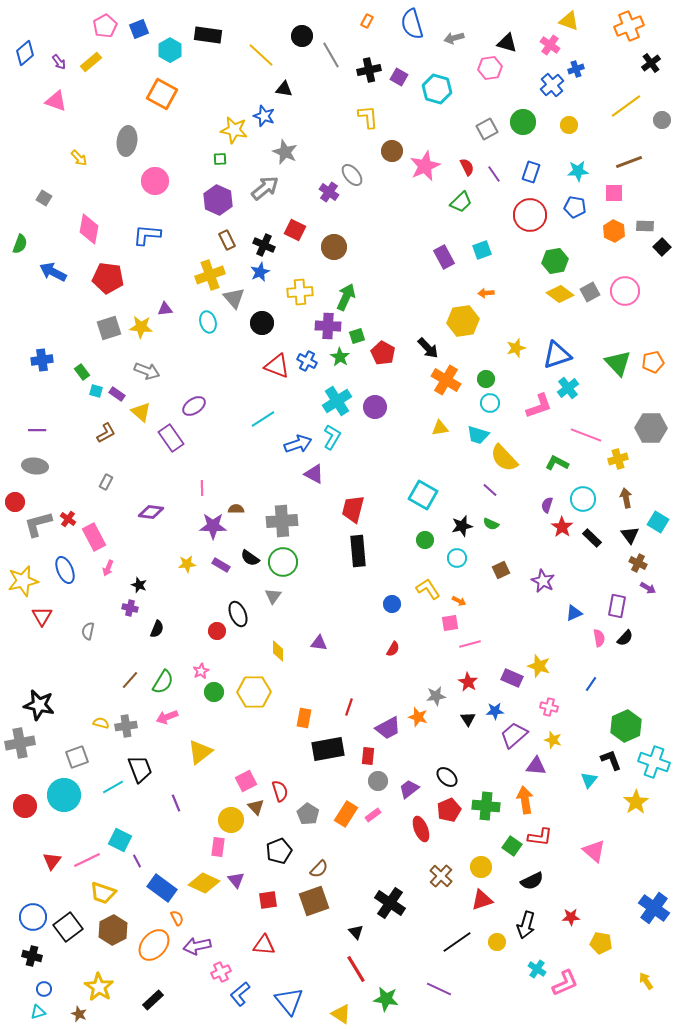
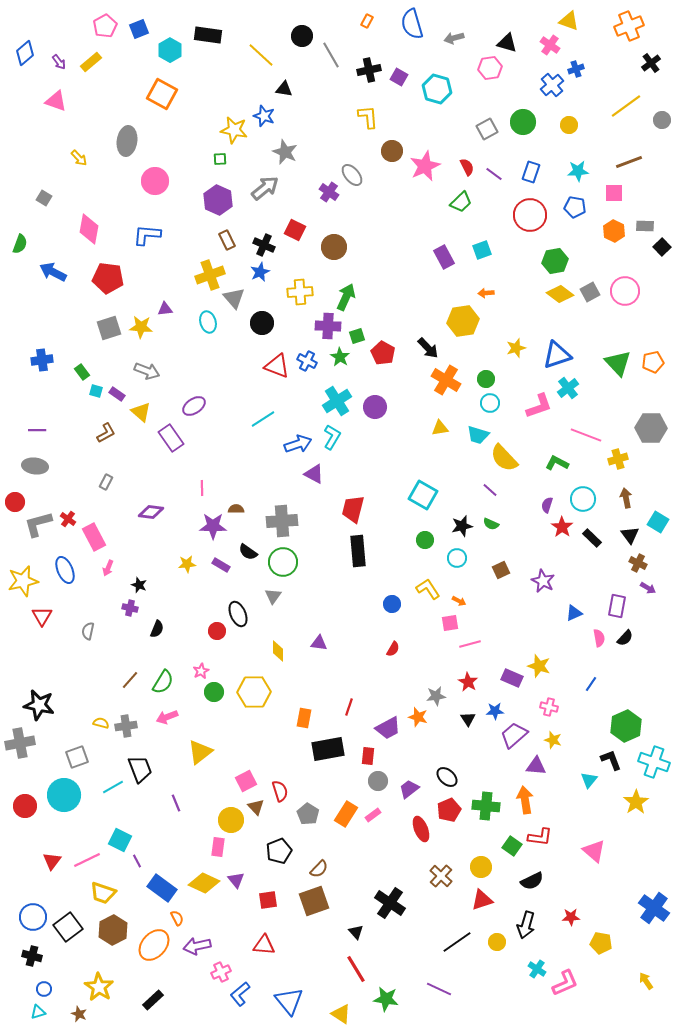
purple line at (494, 174): rotated 18 degrees counterclockwise
black semicircle at (250, 558): moved 2 px left, 6 px up
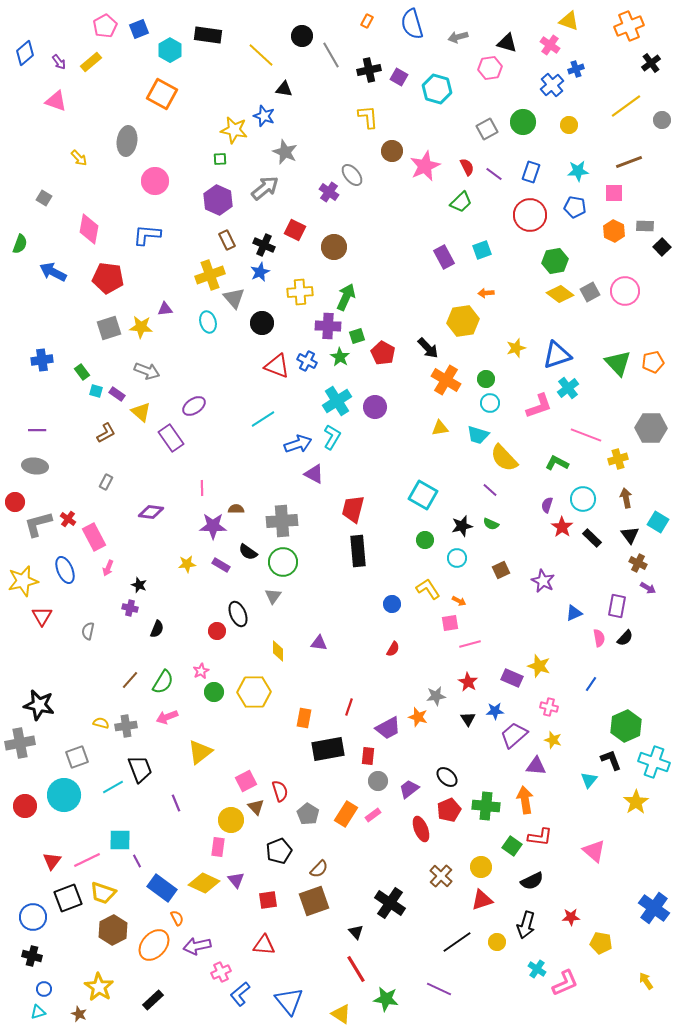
gray arrow at (454, 38): moved 4 px right, 1 px up
cyan square at (120, 840): rotated 25 degrees counterclockwise
black square at (68, 927): moved 29 px up; rotated 16 degrees clockwise
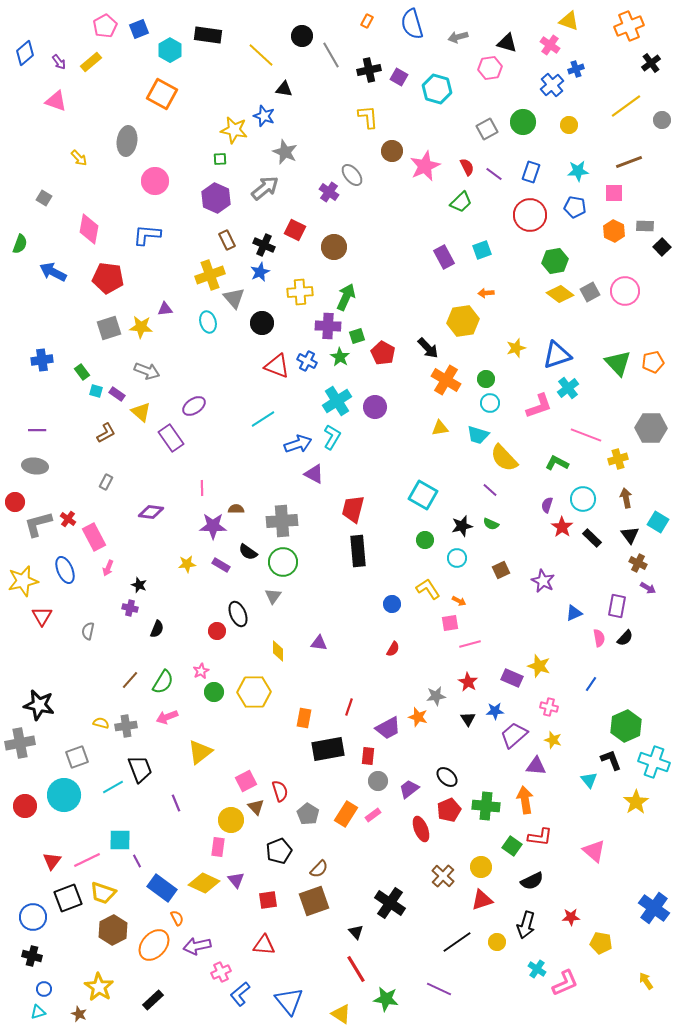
purple hexagon at (218, 200): moved 2 px left, 2 px up
cyan triangle at (589, 780): rotated 18 degrees counterclockwise
brown cross at (441, 876): moved 2 px right
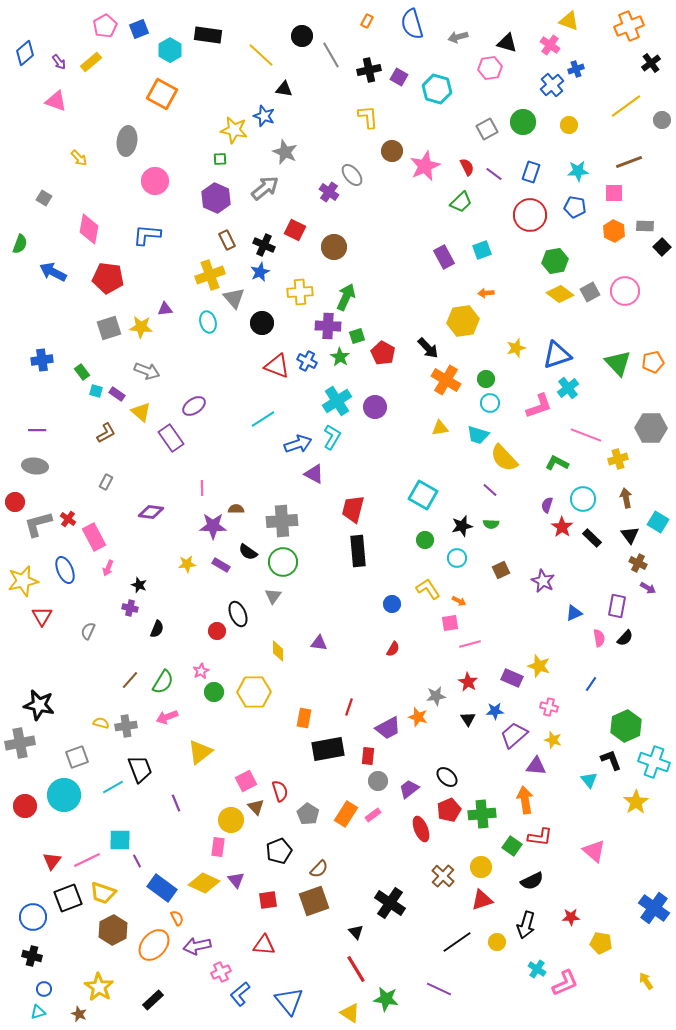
green semicircle at (491, 524): rotated 21 degrees counterclockwise
gray semicircle at (88, 631): rotated 12 degrees clockwise
green cross at (486, 806): moved 4 px left, 8 px down; rotated 12 degrees counterclockwise
yellow triangle at (341, 1014): moved 9 px right, 1 px up
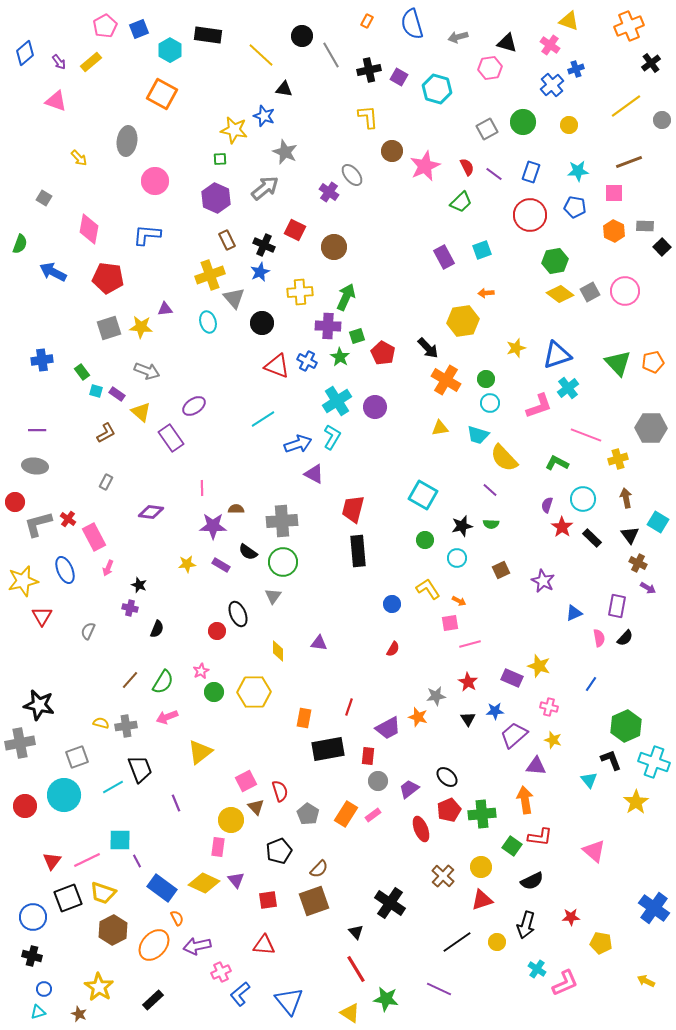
yellow arrow at (646, 981): rotated 30 degrees counterclockwise
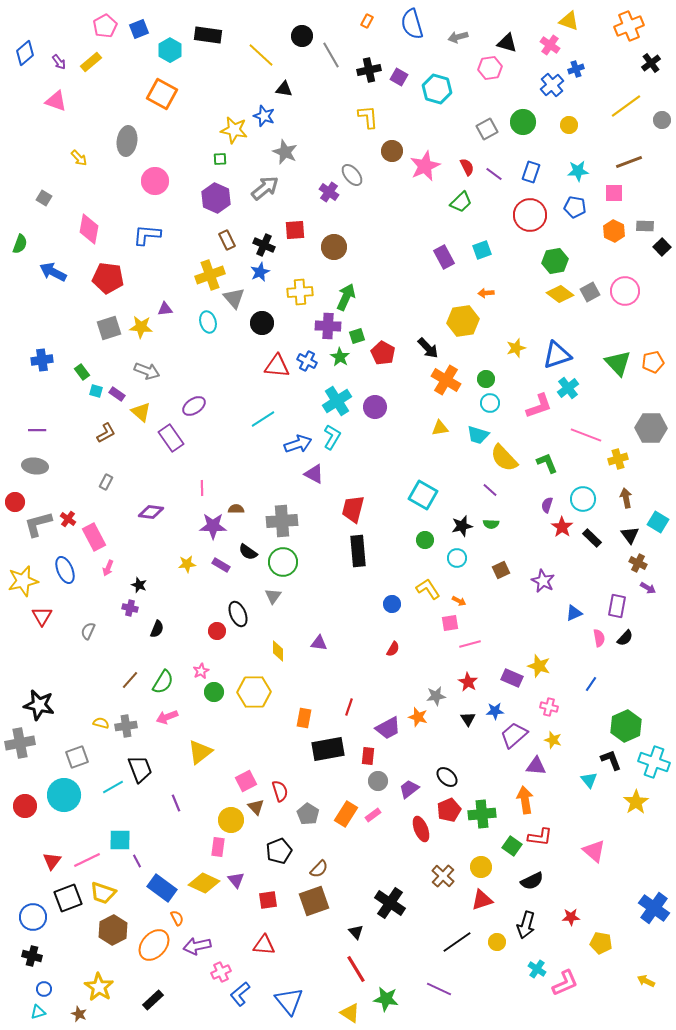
red square at (295, 230): rotated 30 degrees counterclockwise
red triangle at (277, 366): rotated 16 degrees counterclockwise
green L-shape at (557, 463): moved 10 px left; rotated 40 degrees clockwise
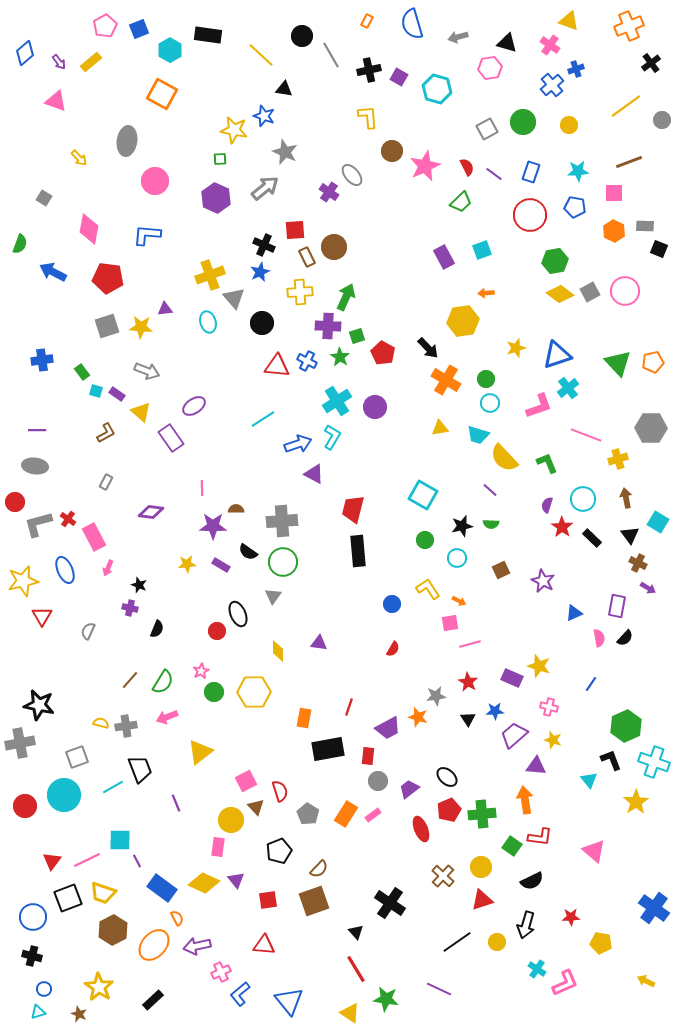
brown rectangle at (227, 240): moved 80 px right, 17 px down
black square at (662, 247): moved 3 px left, 2 px down; rotated 24 degrees counterclockwise
gray square at (109, 328): moved 2 px left, 2 px up
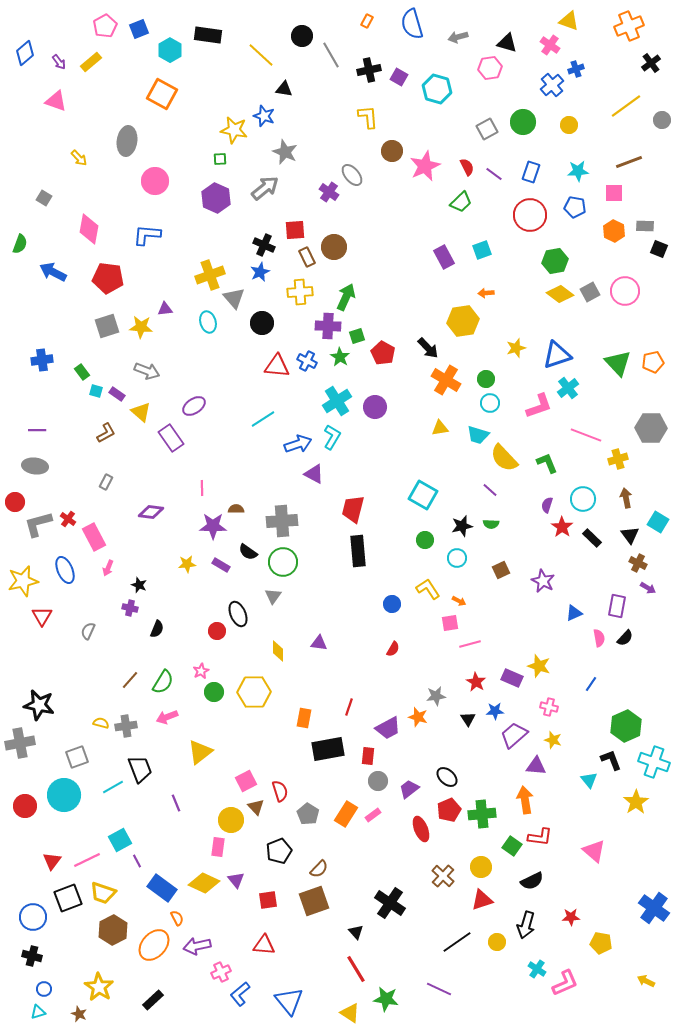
red star at (468, 682): moved 8 px right
cyan square at (120, 840): rotated 30 degrees counterclockwise
